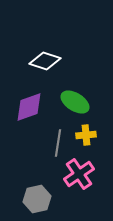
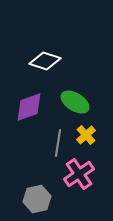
yellow cross: rotated 36 degrees counterclockwise
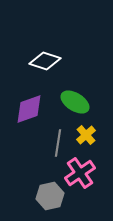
purple diamond: moved 2 px down
pink cross: moved 1 px right, 1 px up
gray hexagon: moved 13 px right, 3 px up
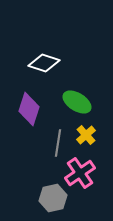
white diamond: moved 1 px left, 2 px down
green ellipse: moved 2 px right
purple diamond: rotated 52 degrees counterclockwise
gray hexagon: moved 3 px right, 2 px down
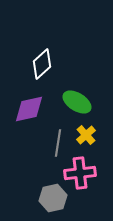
white diamond: moved 2 px left, 1 px down; rotated 60 degrees counterclockwise
purple diamond: rotated 60 degrees clockwise
pink cross: rotated 28 degrees clockwise
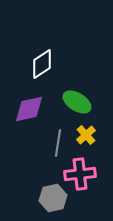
white diamond: rotated 8 degrees clockwise
pink cross: moved 1 px down
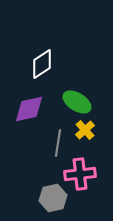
yellow cross: moved 1 px left, 5 px up
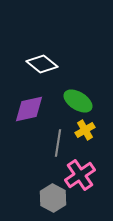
white diamond: rotated 72 degrees clockwise
green ellipse: moved 1 px right, 1 px up
yellow cross: rotated 12 degrees clockwise
pink cross: moved 1 px down; rotated 28 degrees counterclockwise
gray hexagon: rotated 20 degrees counterclockwise
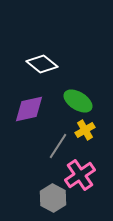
gray line: moved 3 px down; rotated 24 degrees clockwise
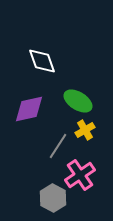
white diamond: moved 3 px up; rotated 32 degrees clockwise
